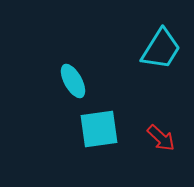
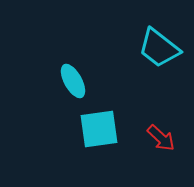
cyan trapezoid: moved 2 px left, 1 px up; rotated 96 degrees clockwise
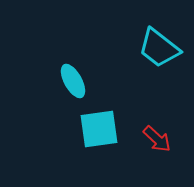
red arrow: moved 4 px left, 1 px down
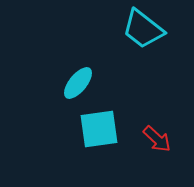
cyan trapezoid: moved 16 px left, 19 px up
cyan ellipse: moved 5 px right, 2 px down; rotated 68 degrees clockwise
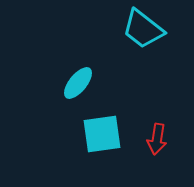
cyan square: moved 3 px right, 5 px down
red arrow: rotated 56 degrees clockwise
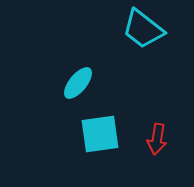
cyan square: moved 2 px left
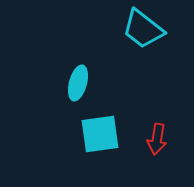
cyan ellipse: rotated 24 degrees counterclockwise
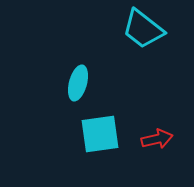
red arrow: rotated 112 degrees counterclockwise
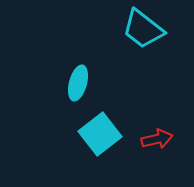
cyan square: rotated 30 degrees counterclockwise
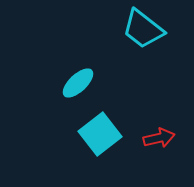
cyan ellipse: rotated 32 degrees clockwise
red arrow: moved 2 px right, 1 px up
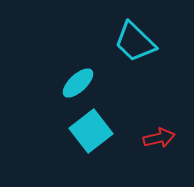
cyan trapezoid: moved 8 px left, 13 px down; rotated 6 degrees clockwise
cyan square: moved 9 px left, 3 px up
